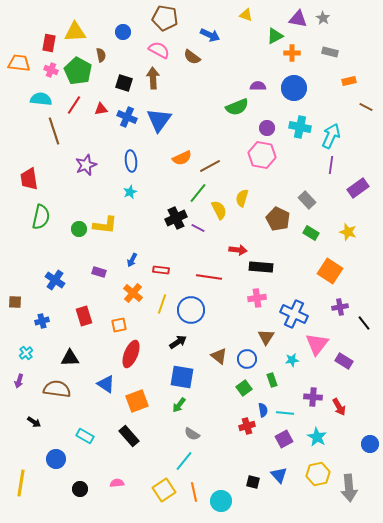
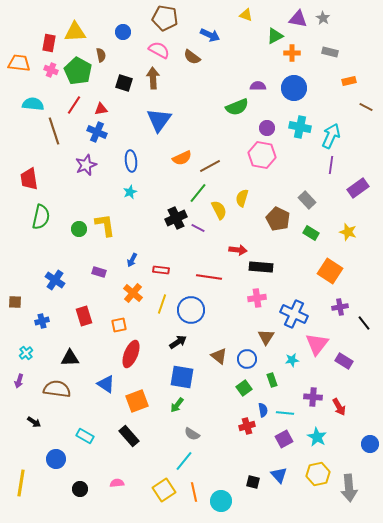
cyan semicircle at (41, 99): moved 8 px left, 5 px down
blue cross at (127, 117): moved 30 px left, 15 px down
yellow L-shape at (105, 225): rotated 105 degrees counterclockwise
green arrow at (179, 405): moved 2 px left
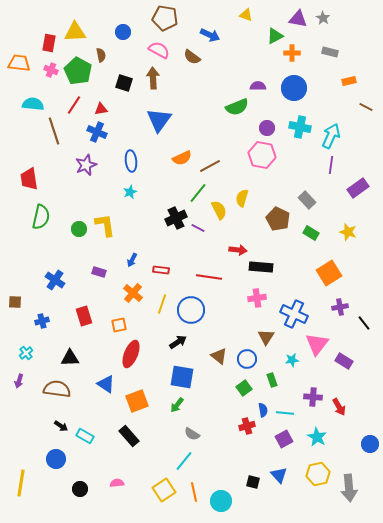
orange square at (330, 271): moved 1 px left, 2 px down; rotated 25 degrees clockwise
black arrow at (34, 422): moved 27 px right, 4 px down
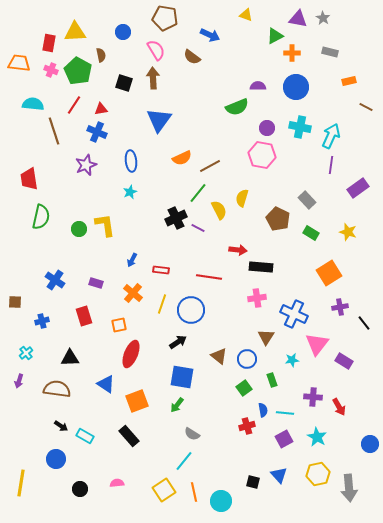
pink semicircle at (159, 50): moved 3 px left; rotated 30 degrees clockwise
blue circle at (294, 88): moved 2 px right, 1 px up
purple rectangle at (99, 272): moved 3 px left, 11 px down
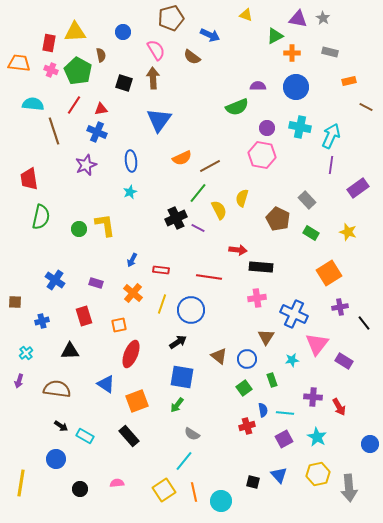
brown pentagon at (165, 18): moved 6 px right; rotated 25 degrees counterclockwise
black triangle at (70, 358): moved 7 px up
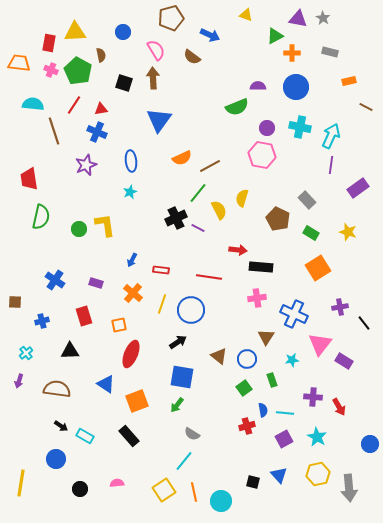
orange square at (329, 273): moved 11 px left, 5 px up
pink triangle at (317, 344): moved 3 px right
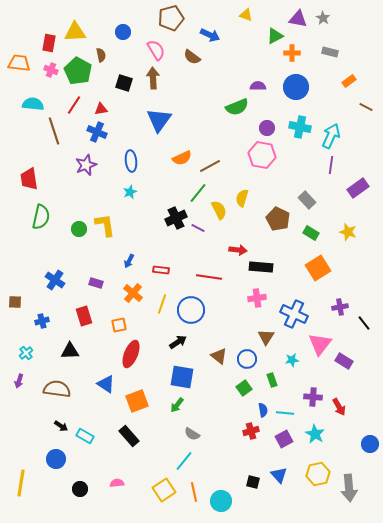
orange rectangle at (349, 81): rotated 24 degrees counterclockwise
blue arrow at (132, 260): moved 3 px left, 1 px down
red cross at (247, 426): moved 4 px right, 5 px down
cyan star at (317, 437): moved 2 px left, 3 px up
